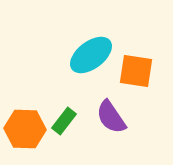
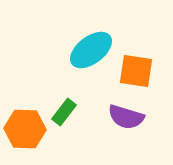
cyan ellipse: moved 5 px up
purple semicircle: moved 15 px right; rotated 39 degrees counterclockwise
green rectangle: moved 9 px up
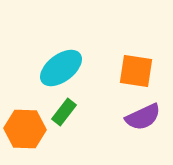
cyan ellipse: moved 30 px left, 18 px down
purple semicircle: moved 17 px right; rotated 42 degrees counterclockwise
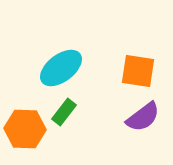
orange square: moved 2 px right
purple semicircle: rotated 12 degrees counterclockwise
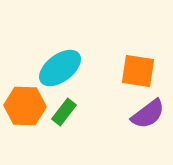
cyan ellipse: moved 1 px left
purple semicircle: moved 5 px right, 3 px up
orange hexagon: moved 23 px up
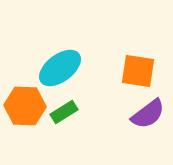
green rectangle: rotated 20 degrees clockwise
